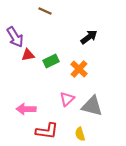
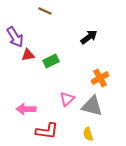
orange cross: moved 21 px right, 9 px down; rotated 18 degrees clockwise
yellow semicircle: moved 8 px right
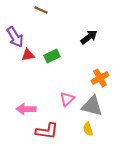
brown line: moved 4 px left, 1 px up
green rectangle: moved 1 px right, 5 px up
yellow semicircle: moved 5 px up
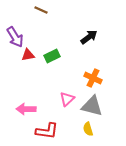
orange cross: moved 7 px left; rotated 36 degrees counterclockwise
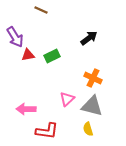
black arrow: moved 1 px down
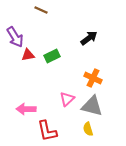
red L-shape: rotated 70 degrees clockwise
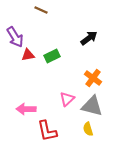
orange cross: rotated 12 degrees clockwise
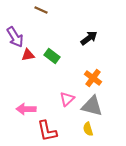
green rectangle: rotated 63 degrees clockwise
